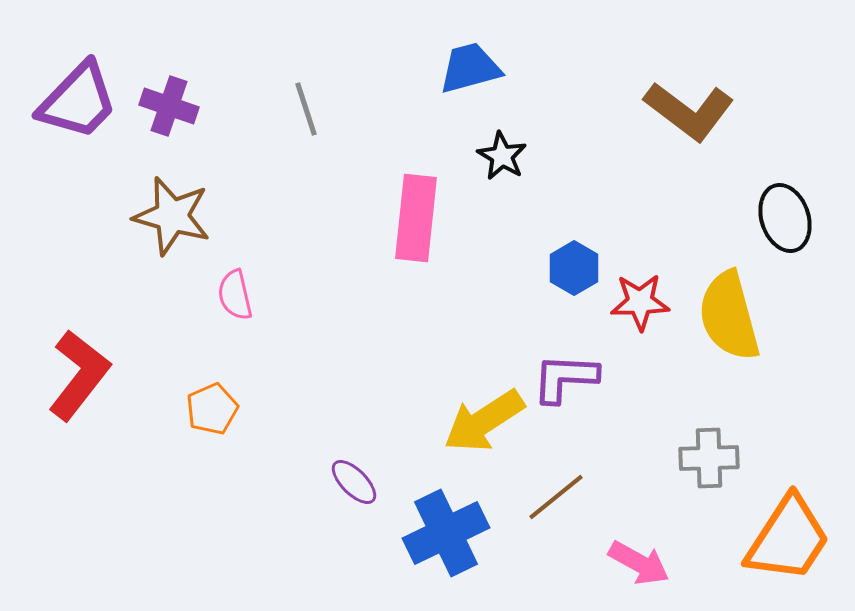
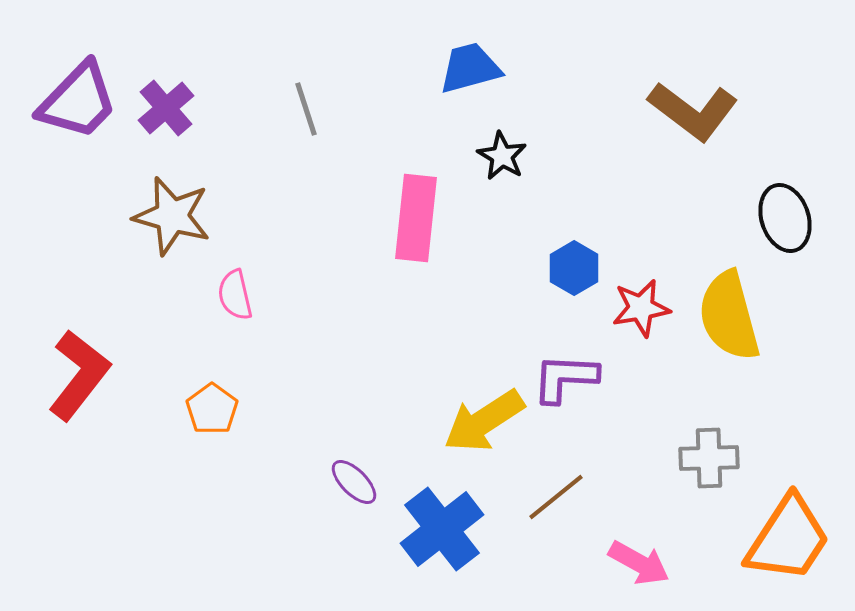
purple cross: moved 3 px left, 2 px down; rotated 30 degrees clockwise
brown L-shape: moved 4 px right
red star: moved 1 px right, 6 px down; rotated 8 degrees counterclockwise
orange pentagon: rotated 12 degrees counterclockwise
blue cross: moved 4 px left, 4 px up; rotated 12 degrees counterclockwise
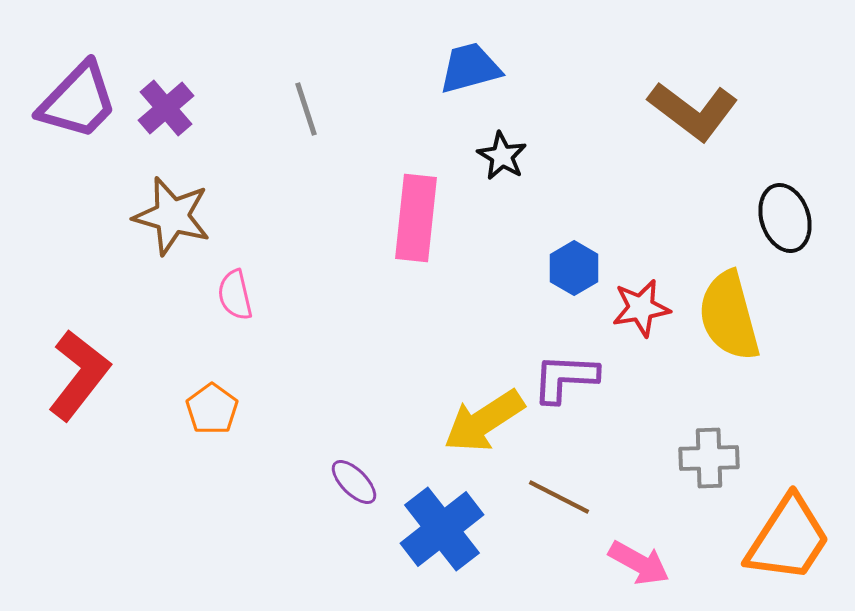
brown line: moved 3 px right; rotated 66 degrees clockwise
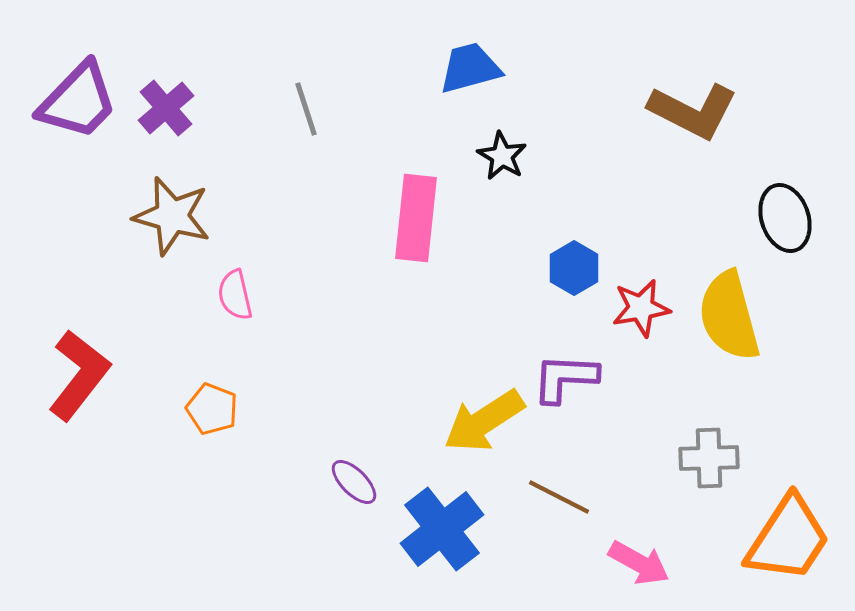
brown L-shape: rotated 10 degrees counterclockwise
orange pentagon: rotated 15 degrees counterclockwise
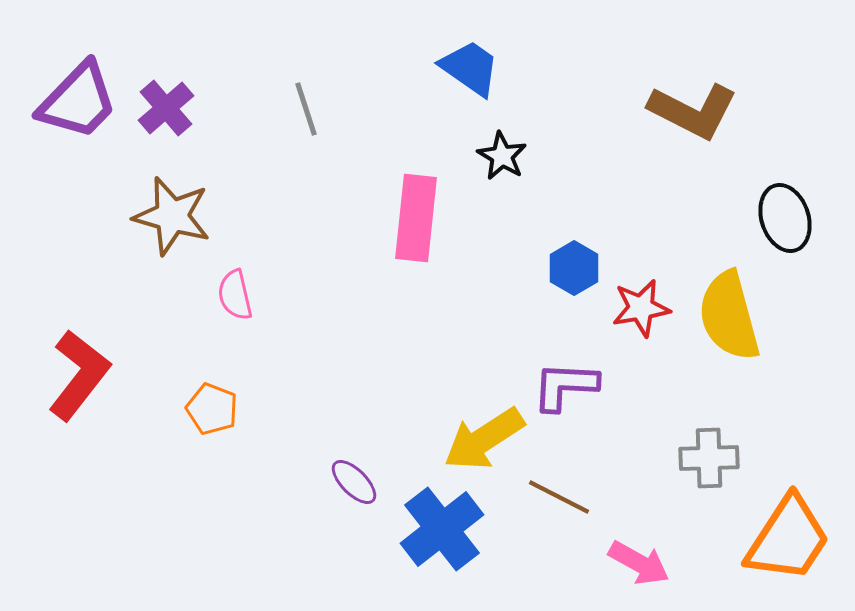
blue trapezoid: rotated 50 degrees clockwise
purple L-shape: moved 8 px down
yellow arrow: moved 18 px down
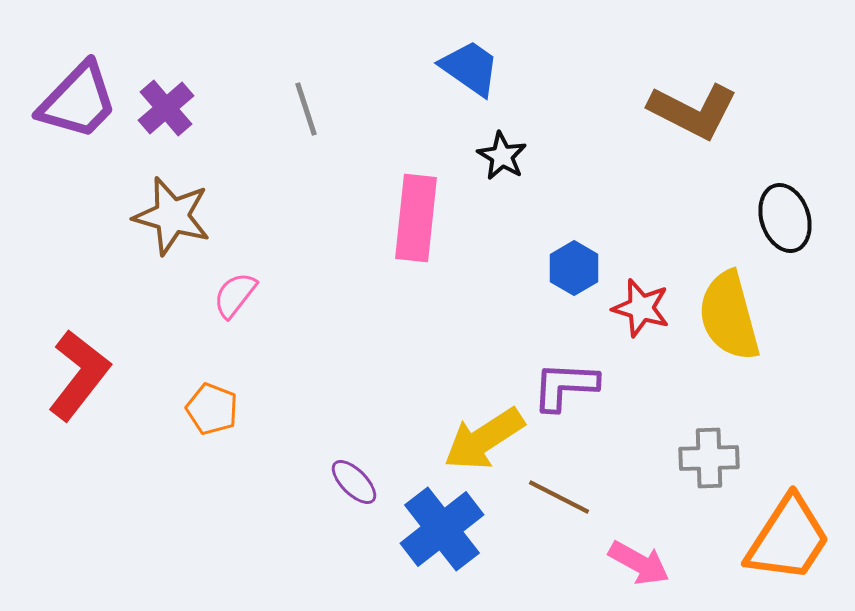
pink semicircle: rotated 51 degrees clockwise
red star: rotated 26 degrees clockwise
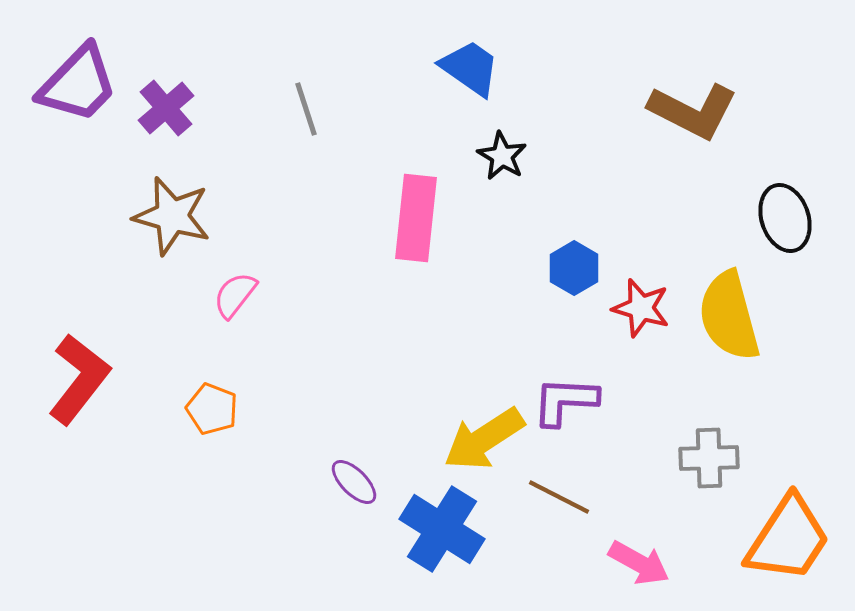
purple trapezoid: moved 17 px up
red L-shape: moved 4 px down
purple L-shape: moved 15 px down
blue cross: rotated 20 degrees counterclockwise
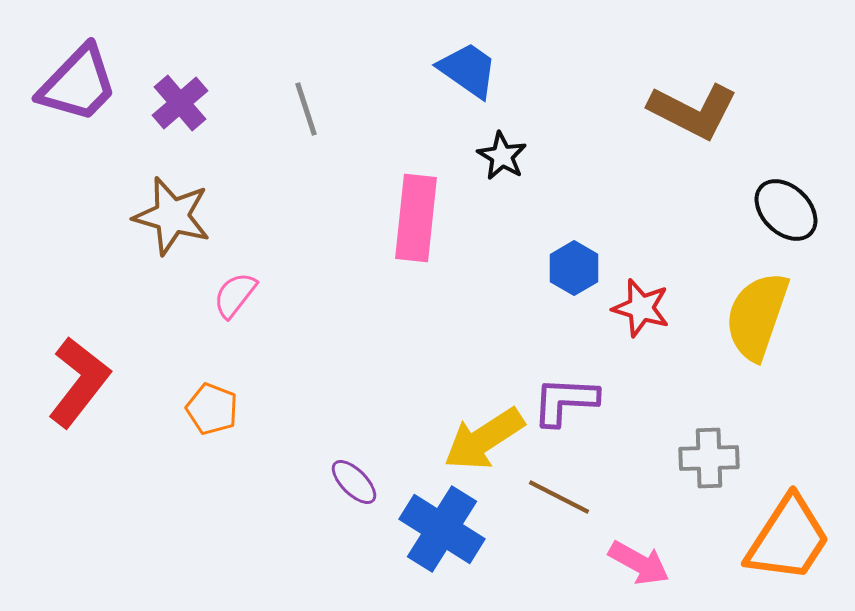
blue trapezoid: moved 2 px left, 2 px down
purple cross: moved 14 px right, 5 px up
black ellipse: moved 1 px right, 8 px up; rotated 28 degrees counterclockwise
yellow semicircle: moved 28 px right; rotated 34 degrees clockwise
red L-shape: moved 3 px down
